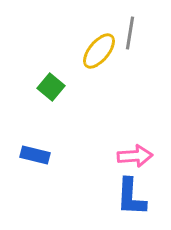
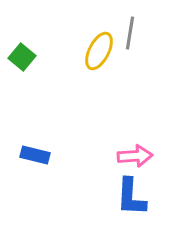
yellow ellipse: rotated 12 degrees counterclockwise
green square: moved 29 px left, 30 px up
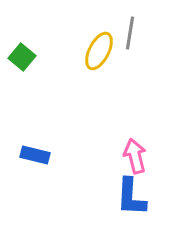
pink arrow: rotated 100 degrees counterclockwise
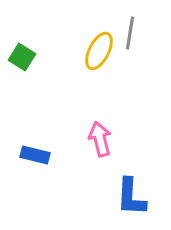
green square: rotated 8 degrees counterclockwise
pink arrow: moved 35 px left, 17 px up
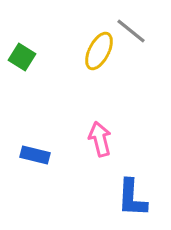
gray line: moved 1 px right, 2 px up; rotated 60 degrees counterclockwise
blue L-shape: moved 1 px right, 1 px down
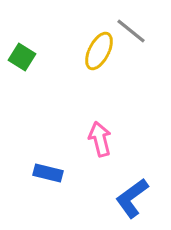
blue rectangle: moved 13 px right, 18 px down
blue L-shape: rotated 51 degrees clockwise
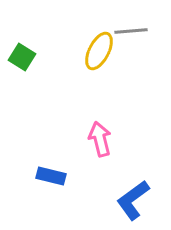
gray line: rotated 44 degrees counterclockwise
blue rectangle: moved 3 px right, 3 px down
blue L-shape: moved 1 px right, 2 px down
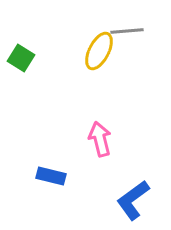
gray line: moved 4 px left
green square: moved 1 px left, 1 px down
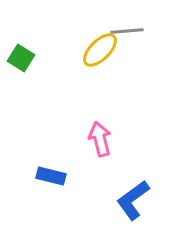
yellow ellipse: moved 1 px right, 1 px up; rotated 18 degrees clockwise
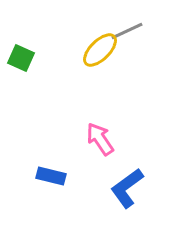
gray line: rotated 20 degrees counterclockwise
green square: rotated 8 degrees counterclockwise
pink arrow: rotated 20 degrees counterclockwise
blue L-shape: moved 6 px left, 12 px up
